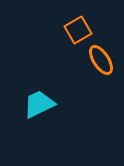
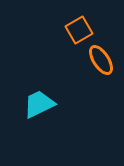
orange square: moved 1 px right
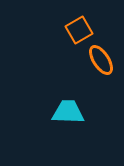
cyan trapezoid: moved 29 px right, 8 px down; rotated 28 degrees clockwise
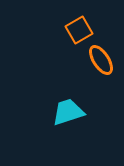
cyan trapezoid: rotated 20 degrees counterclockwise
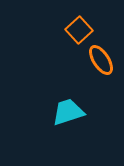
orange square: rotated 12 degrees counterclockwise
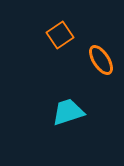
orange square: moved 19 px left, 5 px down; rotated 8 degrees clockwise
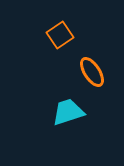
orange ellipse: moved 9 px left, 12 px down
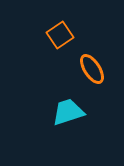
orange ellipse: moved 3 px up
